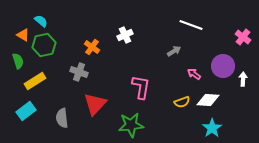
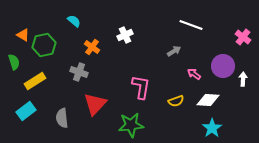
cyan semicircle: moved 33 px right
green semicircle: moved 4 px left, 1 px down
yellow semicircle: moved 6 px left, 1 px up
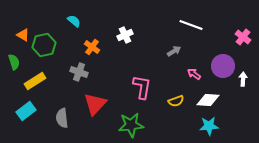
pink L-shape: moved 1 px right
cyan star: moved 3 px left, 2 px up; rotated 30 degrees clockwise
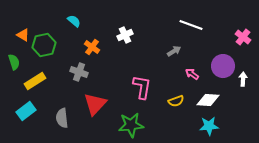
pink arrow: moved 2 px left
